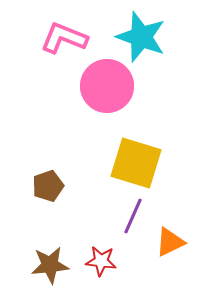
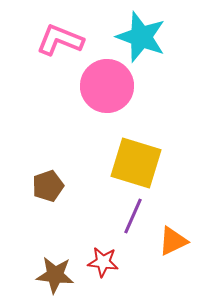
pink L-shape: moved 4 px left, 2 px down
orange triangle: moved 3 px right, 1 px up
red star: moved 2 px right, 1 px down
brown star: moved 5 px right, 10 px down; rotated 12 degrees clockwise
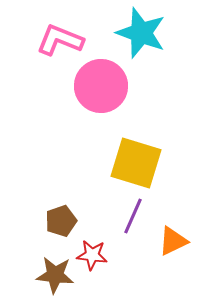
cyan star: moved 4 px up
pink circle: moved 6 px left
brown pentagon: moved 13 px right, 35 px down
red star: moved 11 px left, 7 px up
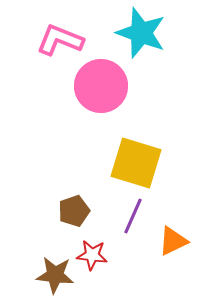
brown pentagon: moved 13 px right, 10 px up
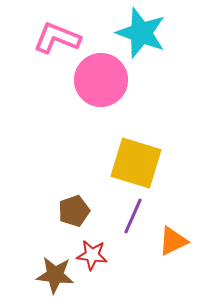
pink L-shape: moved 3 px left, 2 px up
pink circle: moved 6 px up
